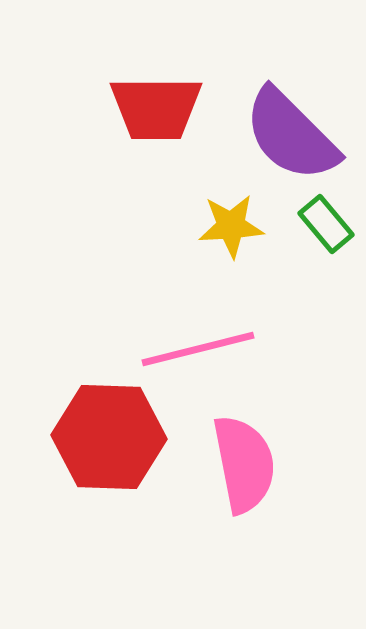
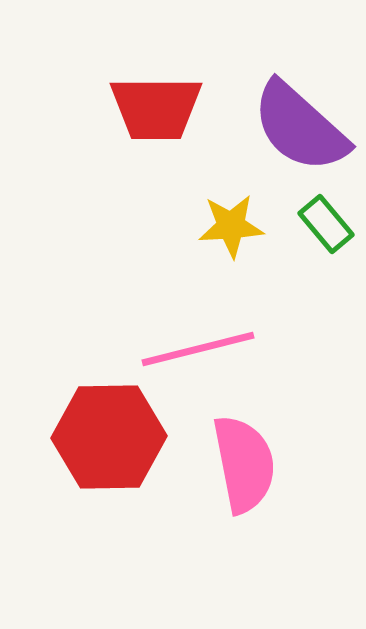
purple semicircle: moved 9 px right, 8 px up; rotated 3 degrees counterclockwise
red hexagon: rotated 3 degrees counterclockwise
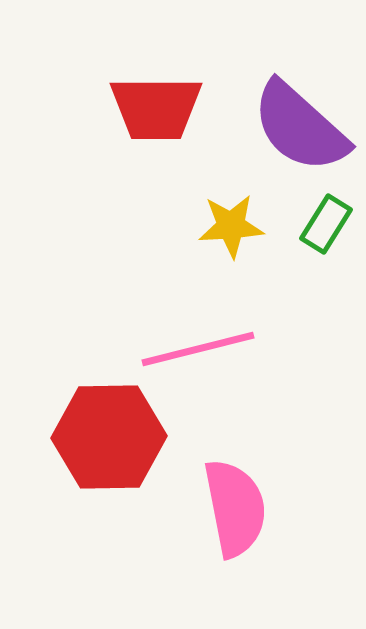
green rectangle: rotated 72 degrees clockwise
pink semicircle: moved 9 px left, 44 px down
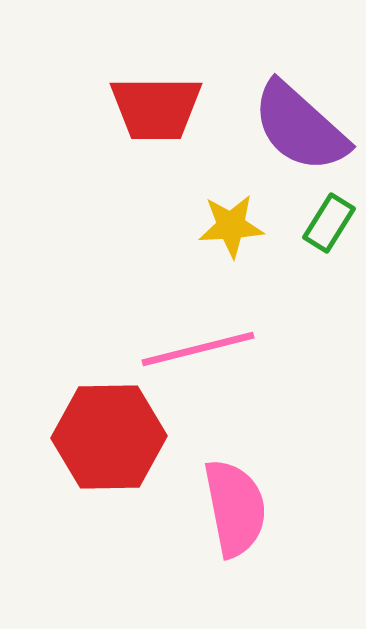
green rectangle: moved 3 px right, 1 px up
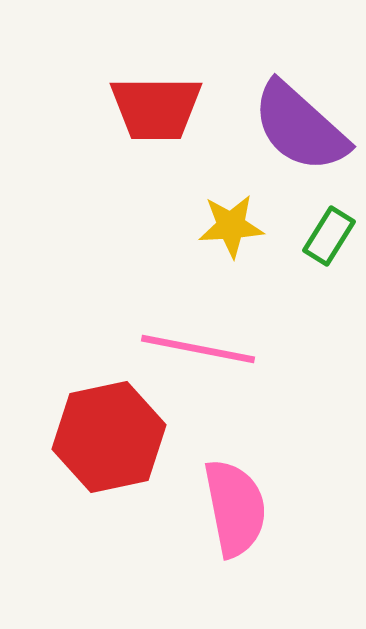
green rectangle: moved 13 px down
pink line: rotated 25 degrees clockwise
red hexagon: rotated 11 degrees counterclockwise
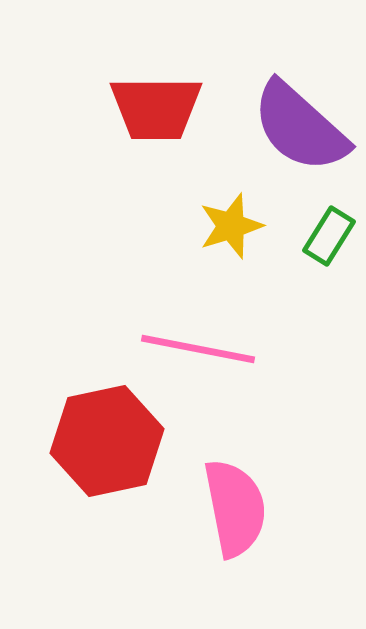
yellow star: rotated 14 degrees counterclockwise
red hexagon: moved 2 px left, 4 px down
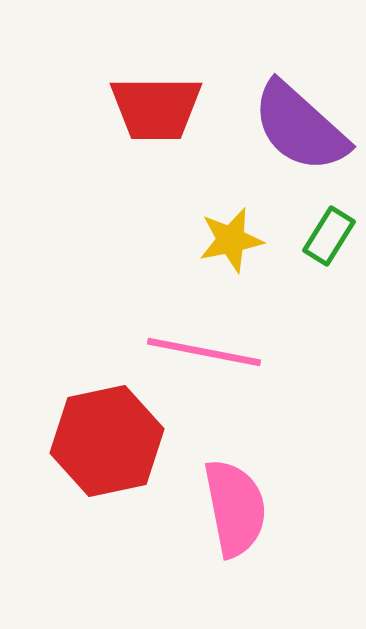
yellow star: moved 14 px down; rotated 6 degrees clockwise
pink line: moved 6 px right, 3 px down
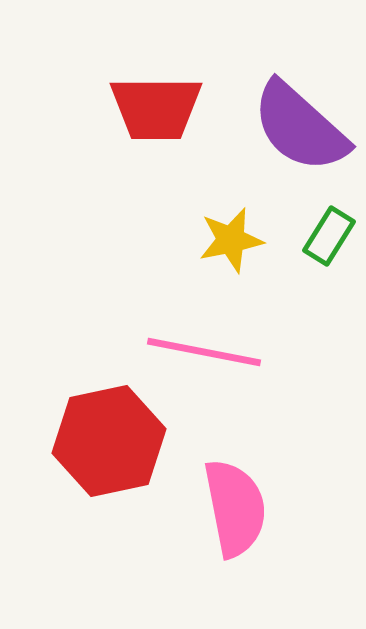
red hexagon: moved 2 px right
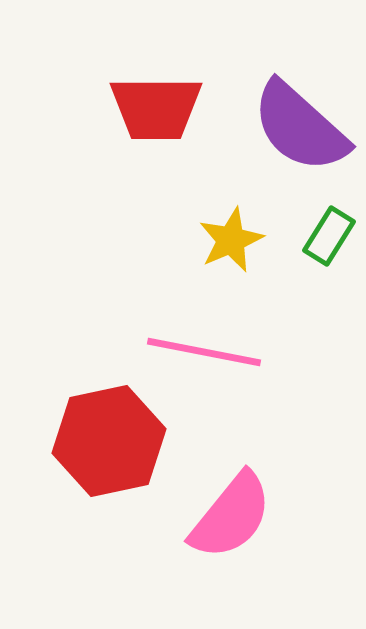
yellow star: rotated 12 degrees counterclockwise
pink semicircle: moved 4 px left, 8 px down; rotated 50 degrees clockwise
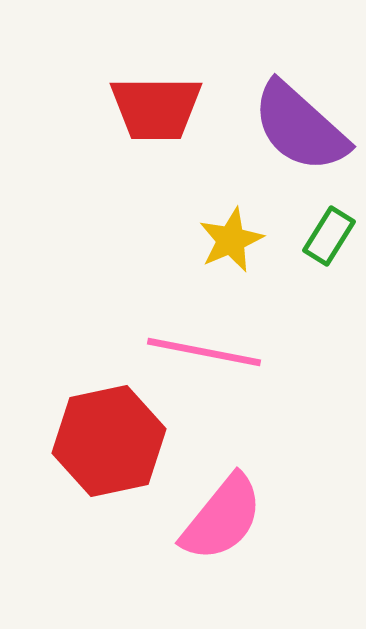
pink semicircle: moved 9 px left, 2 px down
